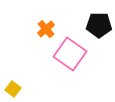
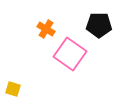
orange cross: rotated 18 degrees counterclockwise
yellow square: rotated 21 degrees counterclockwise
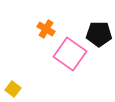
black pentagon: moved 9 px down
yellow square: rotated 21 degrees clockwise
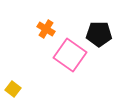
pink square: moved 1 px down
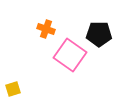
orange cross: rotated 12 degrees counterclockwise
yellow square: rotated 35 degrees clockwise
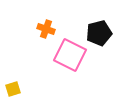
black pentagon: moved 1 px up; rotated 15 degrees counterclockwise
pink square: rotated 8 degrees counterclockwise
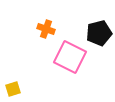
pink square: moved 2 px down
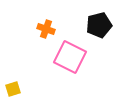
black pentagon: moved 8 px up
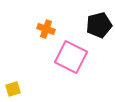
pink square: moved 1 px right
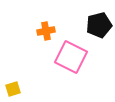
orange cross: moved 2 px down; rotated 30 degrees counterclockwise
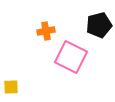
yellow square: moved 2 px left, 2 px up; rotated 14 degrees clockwise
